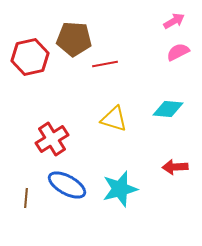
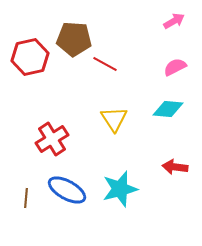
pink semicircle: moved 3 px left, 15 px down
red line: rotated 40 degrees clockwise
yellow triangle: rotated 40 degrees clockwise
red arrow: rotated 10 degrees clockwise
blue ellipse: moved 5 px down
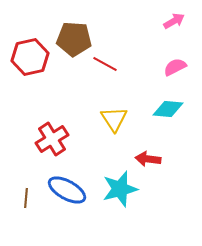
red arrow: moved 27 px left, 8 px up
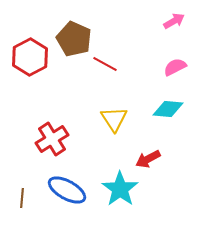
brown pentagon: rotated 20 degrees clockwise
red hexagon: rotated 15 degrees counterclockwise
red arrow: rotated 35 degrees counterclockwise
cyan star: rotated 21 degrees counterclockwise
brown line: moved 4 px left
